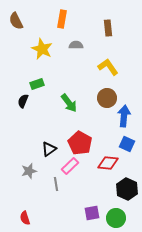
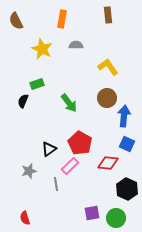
brown rectangle: moved 13 px up
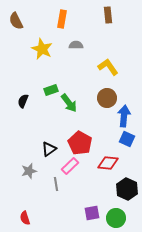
green rectangle: moved 14 px right, 6 px down
blue square: moved 5 px up
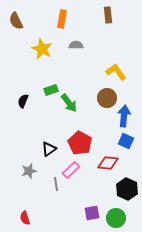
yellow L-shape: moved 8 px right, 5 px down
blue square: moved 1 px left, 2 px down
pink rectangle: moved 1 px right, 4 px down
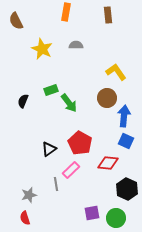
orange rectangle: moved 4 px right, 7 px up
gray star: moved 24 px down
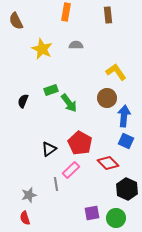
red diamond: rotated 40 degrees clockwise
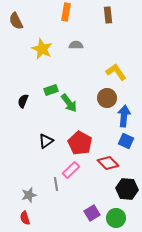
black triangle: moved 3 px left, 8 px up
black hexagon: rotated 20 degrees counterclockwise
purple square: rotated 21 degrees counterclockwise
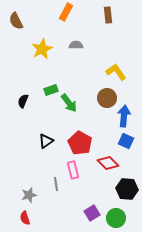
orange rectangle: rotated 18 degrees clockwise
yellow star: rotated 20 degrees clockwise
pink rectangle: moved 2 px right; rotated 60 degrees counterclockwise
